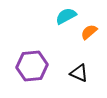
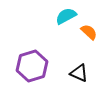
orange semicircle: rotated 84 degrees clockwise
purple hexagon: rotated 12 degrees counterclockwise
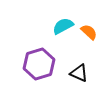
cyan semicircle: moved 3 px left, 10 px down
purple hexagon: moved 7 px right, 2 px up
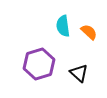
cyan semicircle: rotated 70 degrees counterclockwise
black triangle: rotated 18 degrees clockwise
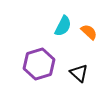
cyan semicircle: rotated 145 degrees counterclockwise
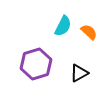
purple hexagon: moved 3 px left
black triangle: rotated 48 degrees clockwise
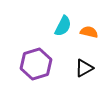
orange semicircle: rotated 30 degrees counterclockwise
black triangle: moved 5 px right, 5 px up
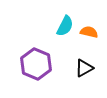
cyan semicircle: moved 2 px right
purple hexagon: rotated 20 degrees counterclockwise
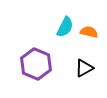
cyan semicircle: moved 1 px down
